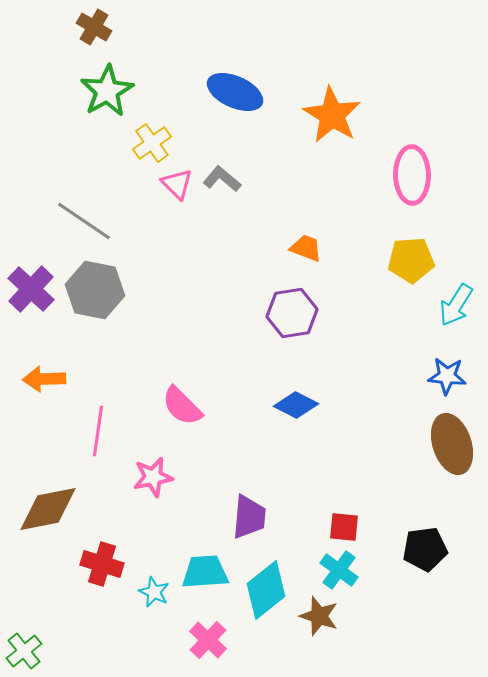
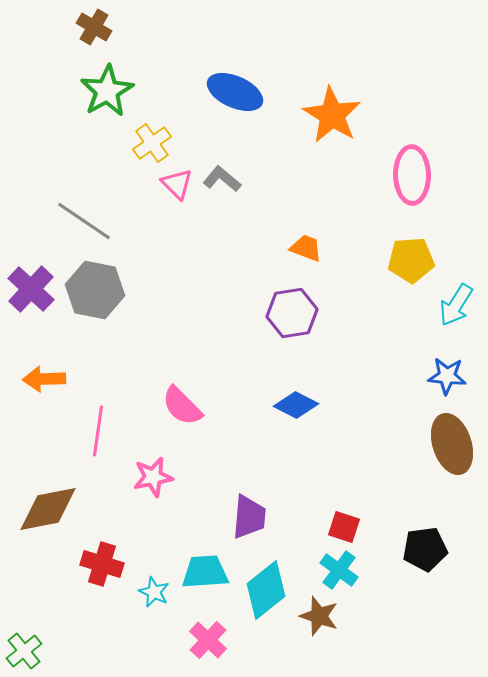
red square: rotated 12 degrees clockwise
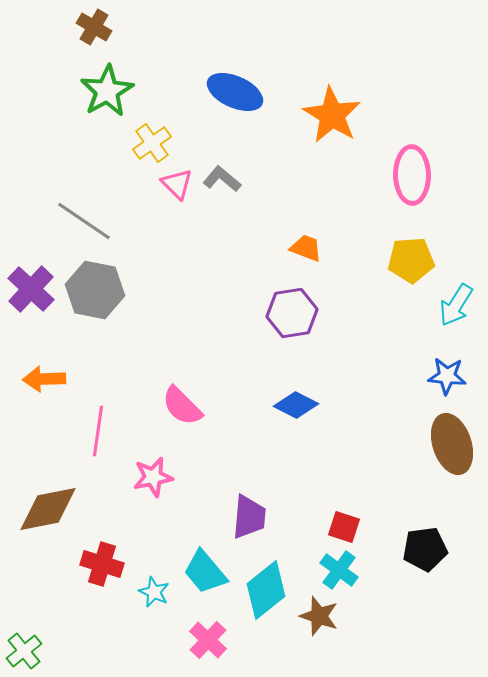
cyan trapezoid: rotated 126 degrees counterclockwise
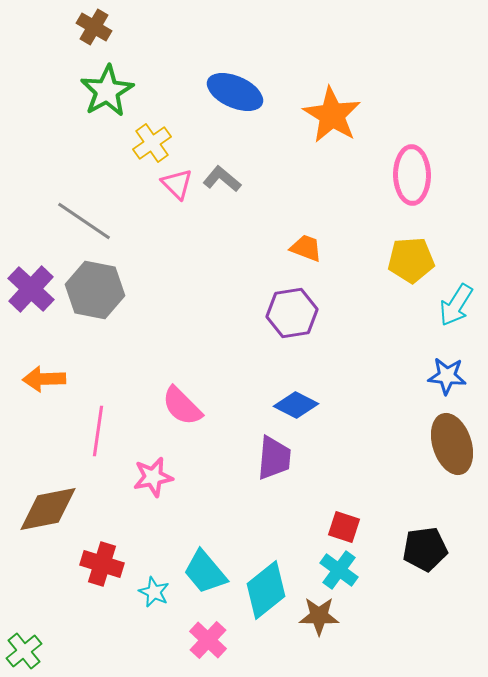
purple trapezoid: moved 25 px right, 59 px up
brown star: rotated 18 degrees counterclockwise
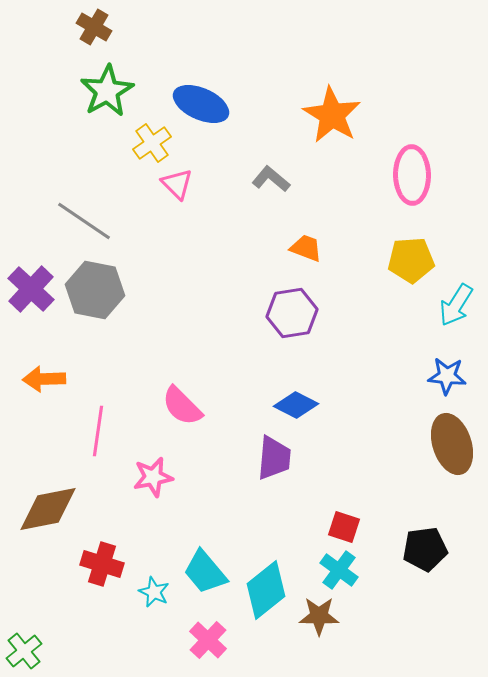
blue ellipse: moved 34 px left, 12 px down
gray L-shape: moved 49 px right
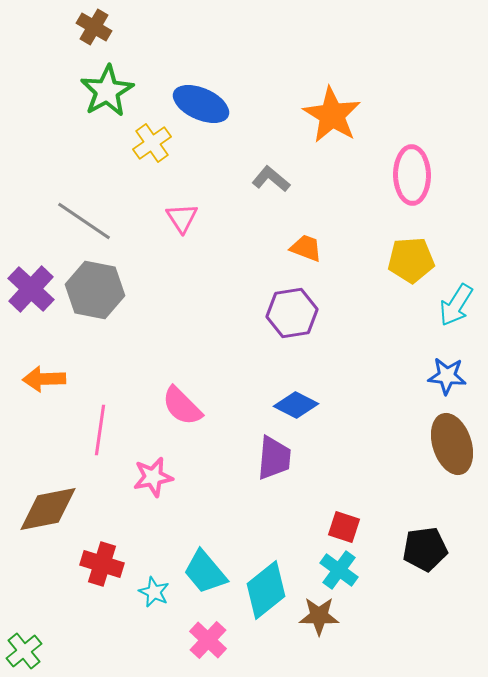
pink triangle: moved 5 px right, 34 px down; rotated 12 degrees clockwise
pink line: moved 2 px right, 1 px up
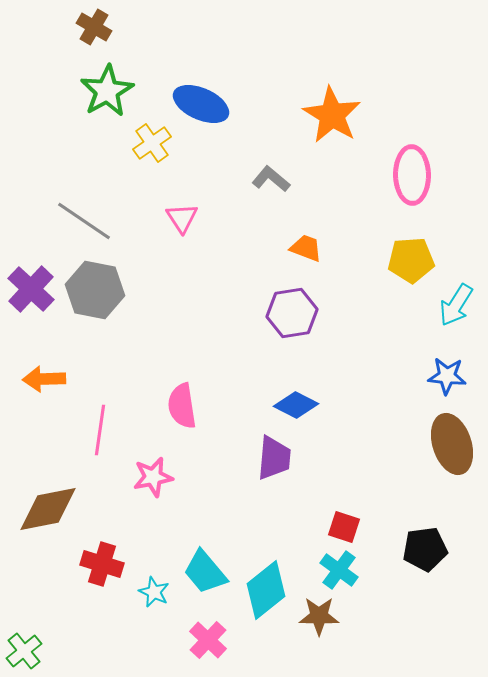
pink semicircle: rotated 36 degrees clockwise
